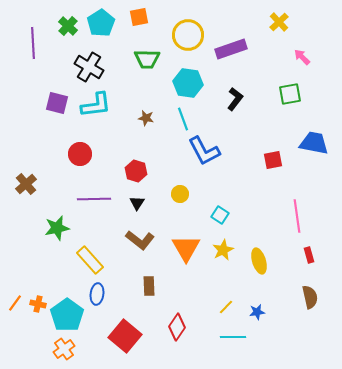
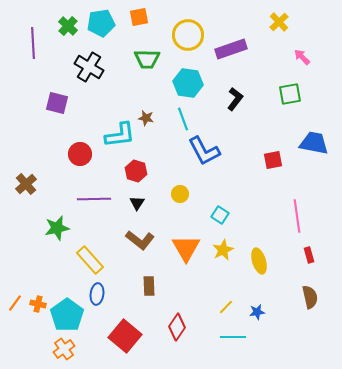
cyan pentagon at (101, 23): rotated 24 degrees clockwise
cyan L-shape at (96, 105): moved 24 px right, 30 px down
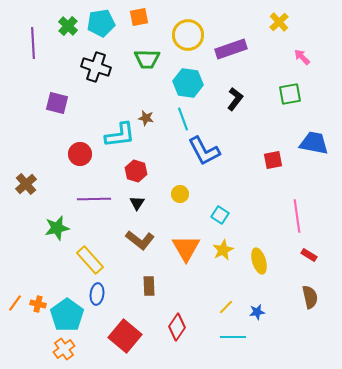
black cross at (89, 67): moved 7 px right; rotated 12 degrees counterclockwise
red rectangle at (309, 255): rotated 42 degrees counterclockwise
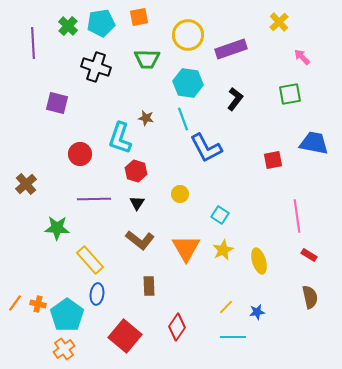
cyan L-shape at (120, 135): moved 3 px down; rotated 116 degrees clockwise
blue L-shape at (204, 151): moved 2 px right, 3 px up
green star at (57, 228): rotated 15 degrees clockwise
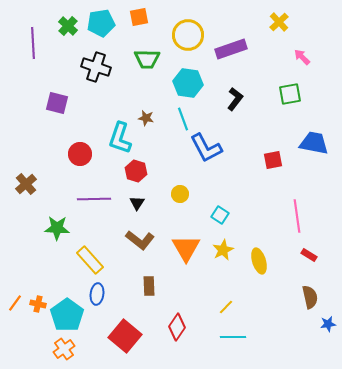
blue star at (257, 312): moved 71 px right, 12 px down
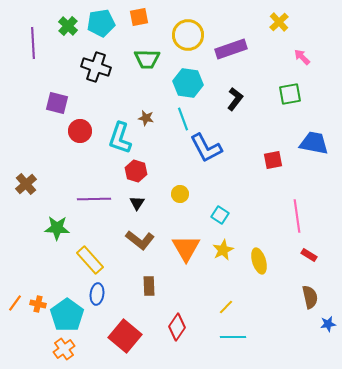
red circle at (80, 154): moved 23 px up
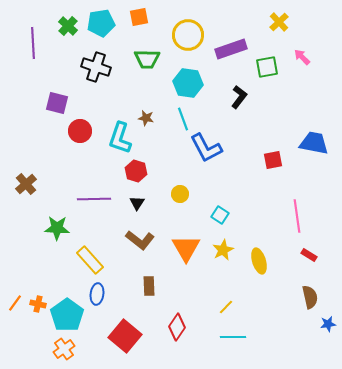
green square at (290, 94): moved 23 px left, 27 px up
black L-shape at (235, 99): moved 4 px right, 2 px up
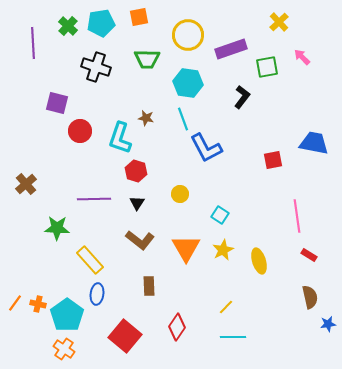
black L-shape at (239, 97): moved 3 px right
orange cross at (64, 349): rotated 20 degrees counterclockwise
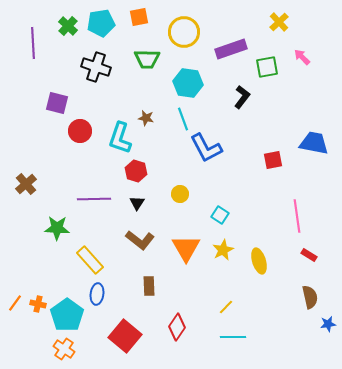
yellow circle at (188, 35): moved 4 px left, 3 px up
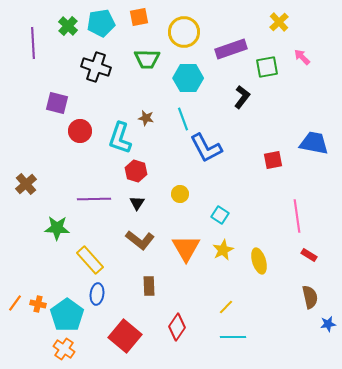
cyan hexagon at (188, 83): moved 5 px up; rotated 8 degrees counterclockwise
